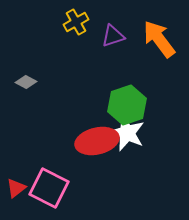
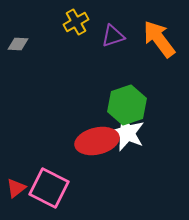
gray diamond: moved 8 px left, 38 px up; rotated 25 degrees counterclockwise
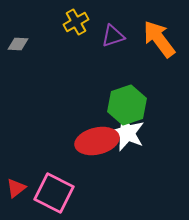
pink square: moved 5 px right, 5 px down
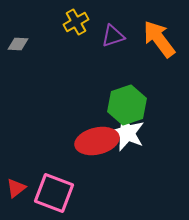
pink square: rotated 6 degrees counterclockwise
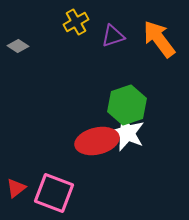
gray diamond: moved 2 px down; rotated 30 degrees clockwise
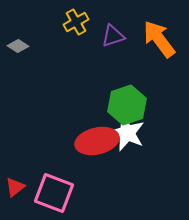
red triangle: moved 1 px left, 1 px up
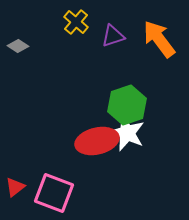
yellow cross: rotated 20 degrees counterclockwise
